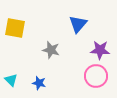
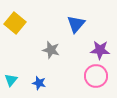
blue triangle: moved 2 px left
yellow square: moved 5 px up; rotated 30 degrees clockwise
cyan triangle: rotated 24 degrees clockwise
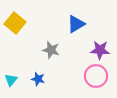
blue triangle: rotated 18 degrees clockwise
blue star: moved 1 px left, 4 px up
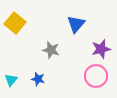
blue triangle: rotated 18 degrees counterclockwise
purple star: moved 1 px right, 1 px up; rotated 18 degrees counterclockwise
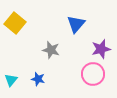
pink circle: moved 3 px left, 2 px up
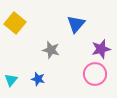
pink circle: moved 2 px right
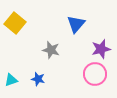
cyan triangle: rotated 32 degrees clockwise
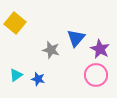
blue triangle: moved 14 px down
purple star: moved 1 px left; rotated 30 degrees counterclockwise
pink circle: moved 1 px right, 1 px down
cyan triangle: moved 5 px right, 5 px up; rotated 16 degrees counterclockwise
